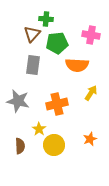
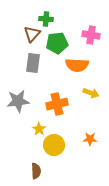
gray rectangle: moved 2 px up
yellow arrow: rotated 77 degrees clockwise
gray star: rotated 20 degrees counterclockwise
orange star: rotated 24 degrees clockwise
brown semicircle: moved 16 px right, 25 px down
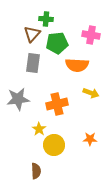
gray star: moved 2 px up
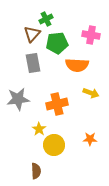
green cross: rotated 32 degrees counterclockwise
gray rectangle: rotated 18 degrees counterclockwise
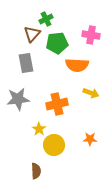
gray rectangle: moved 7 px left
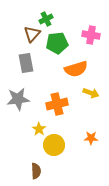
orange semicircle: moved 1 px left, 4 px down; rotated 20 degrees counterclockwise
orange star: moved 1 px right, 1 px up
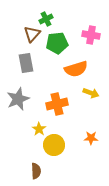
gray star: rotated 15 degrees counterclockwise
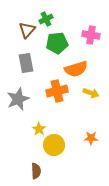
brown triangle: moved 5 px left, 4 px up
orange cross: moved 13 px up
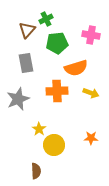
orange semicircle: moved 1 px up
orange cross: rotated 10 degrees clockwise
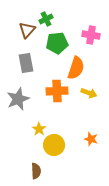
orange semicircle: rotated 55 degrees counterclockwise
yellow arrow: moved 2 px left
orange star: moved 1 px down; rotated 16 degrees clockwise
